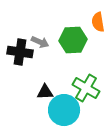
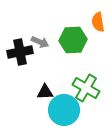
black cross: rotated 20 degrees counterclockwise
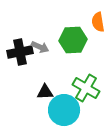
gray arrow: moved 5 px down
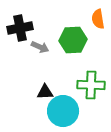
orange semicircle: moved 3 px up
black cross: moved 24 px up
green cross: moved 5 px right, 3 px up; rotated 28 degrees counterclockwise
cyan circle: moved 1 px left, 1 px down
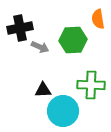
black triangle: moved 2 px left, 2 px up
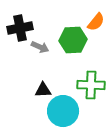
orange semicircle: moved 2 px left, 3 px down; rotated 132 degrees counterclockwise
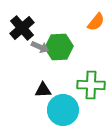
black cross: moved 2 px right; rotated 30 degrees counterclockwise
green hexagon: moved 14 px left, 7 px down
cyan circle: moved 1 px up
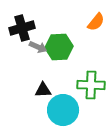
black cross: rotated 25 degrees clockwise
gray arrow: moved 2 px left
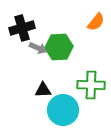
gray arrow: moved 1 px down
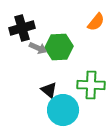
black triangle: moved 6 px right; rotated 42 degrees clockwise
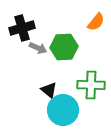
green hexagon: moved 5 px right
